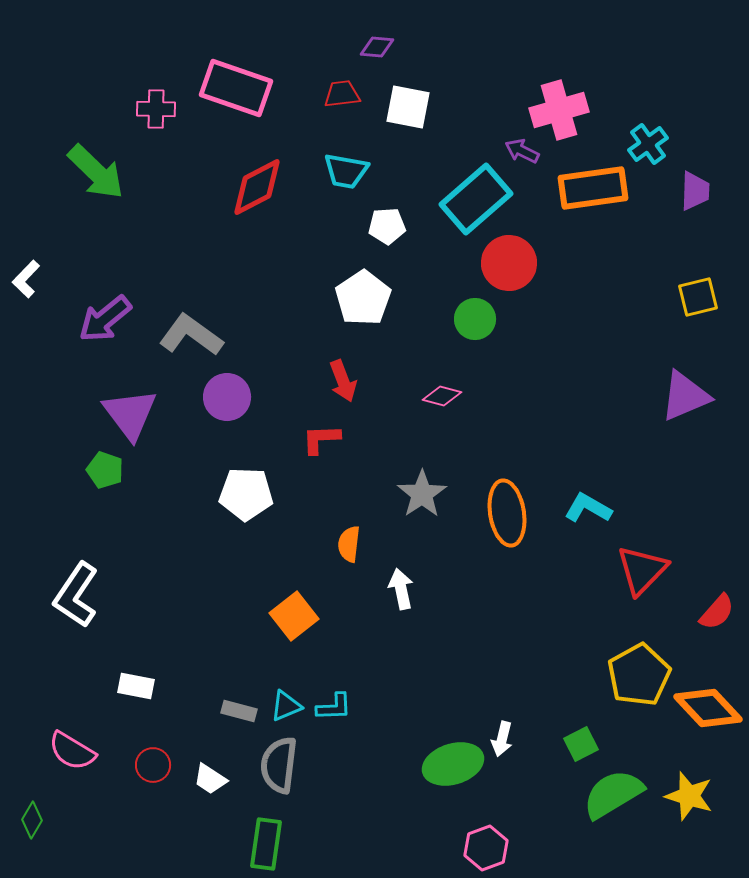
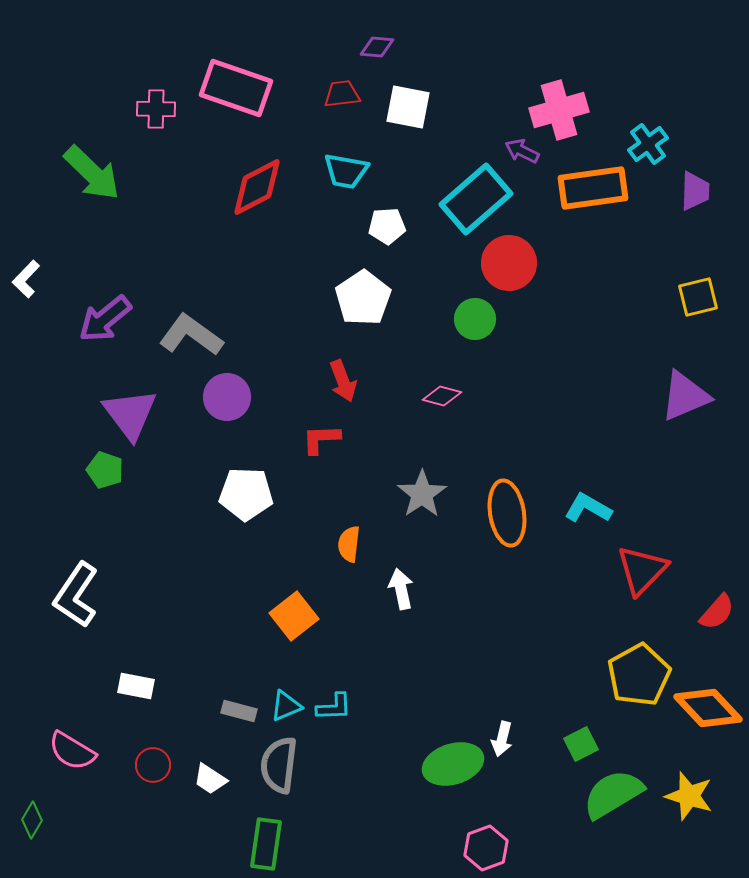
green arrow at (96, 172): moved 4 px left, 1 px down
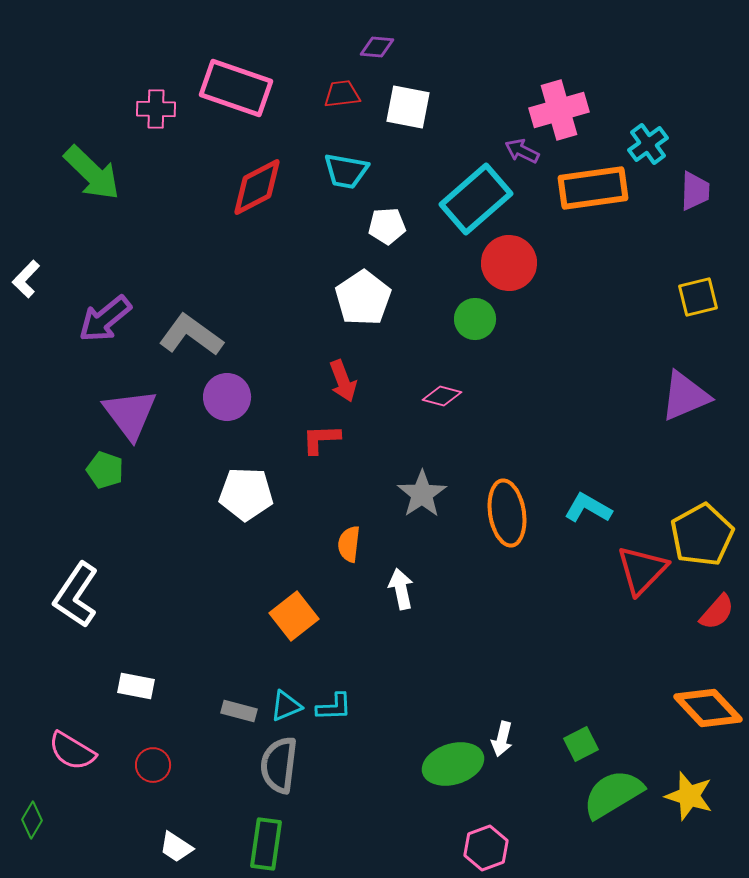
yellow pentagon at (639, 675): moved 63 px right, 140 px up
white trapezoid at (210, 779): moved 34 px left, 68 px down
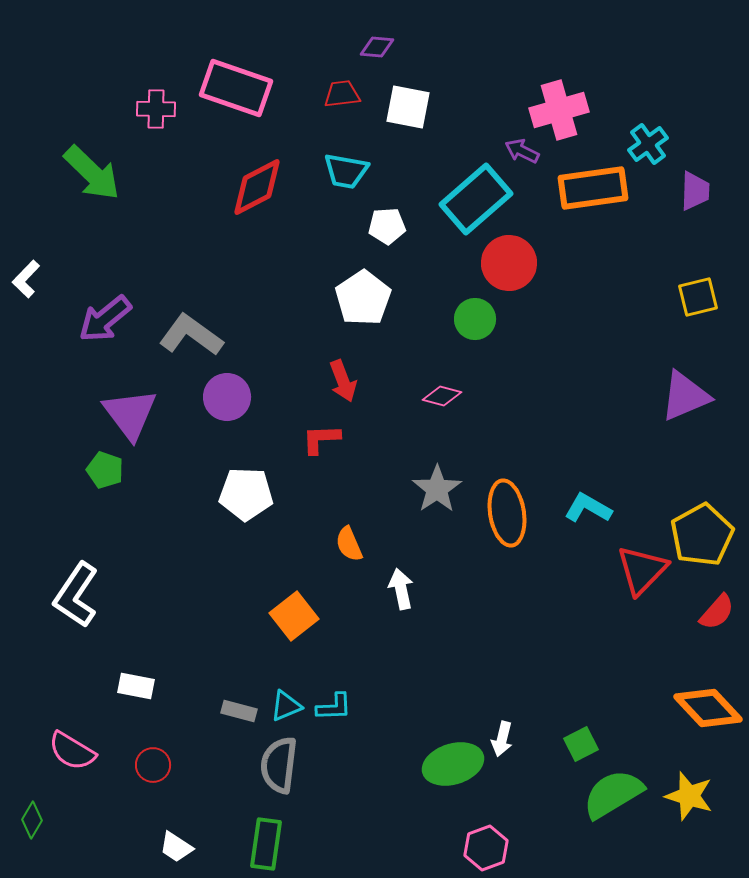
gray star at (422, 494): moved 15 px right, 5 px up
orange semicircle at (349, 544): rotated 30 degrees counterclockwise
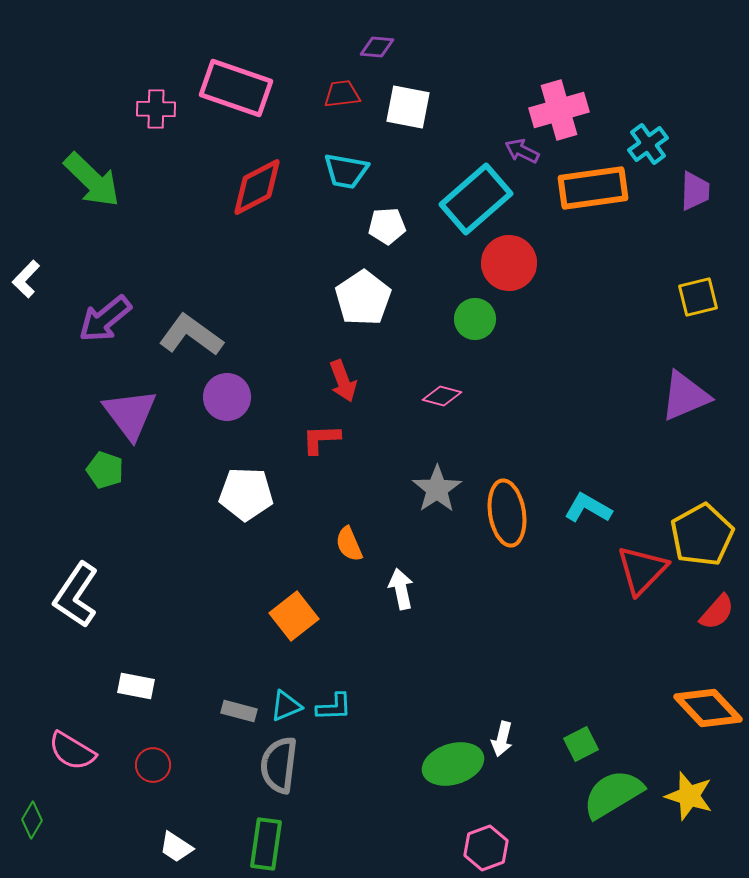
green arrow at (92, 173): moved 7 px down
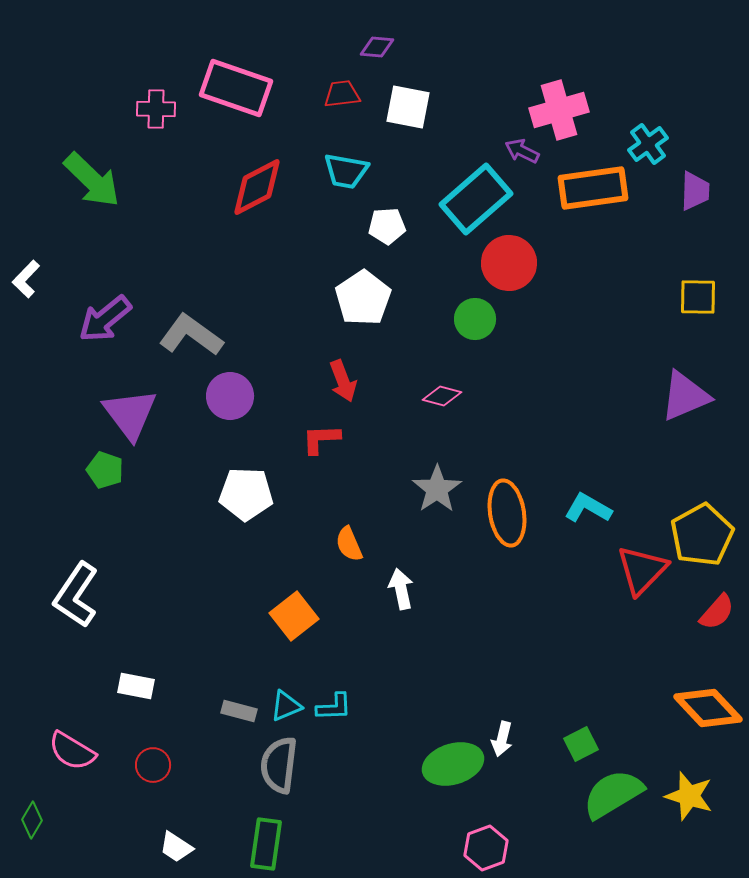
yellow square at (698, 297): rotated 15 degrees clockwise
purple circle at (227, 397): moved 3 px right, 1 px up
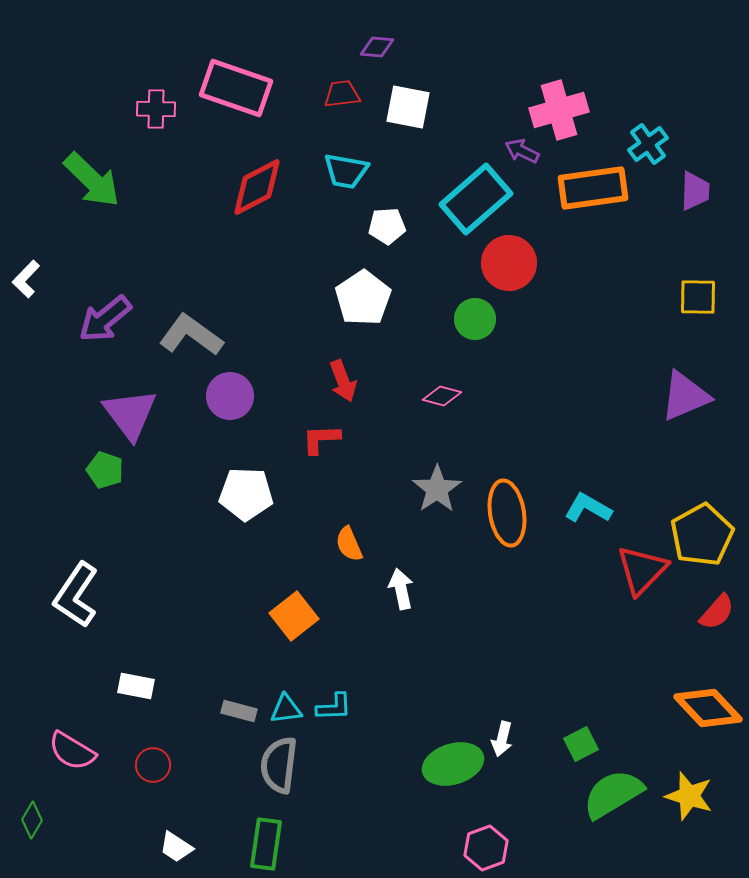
cyan triangle at (286, 706): moved 3 px down; rotated 16 degrees clockwise
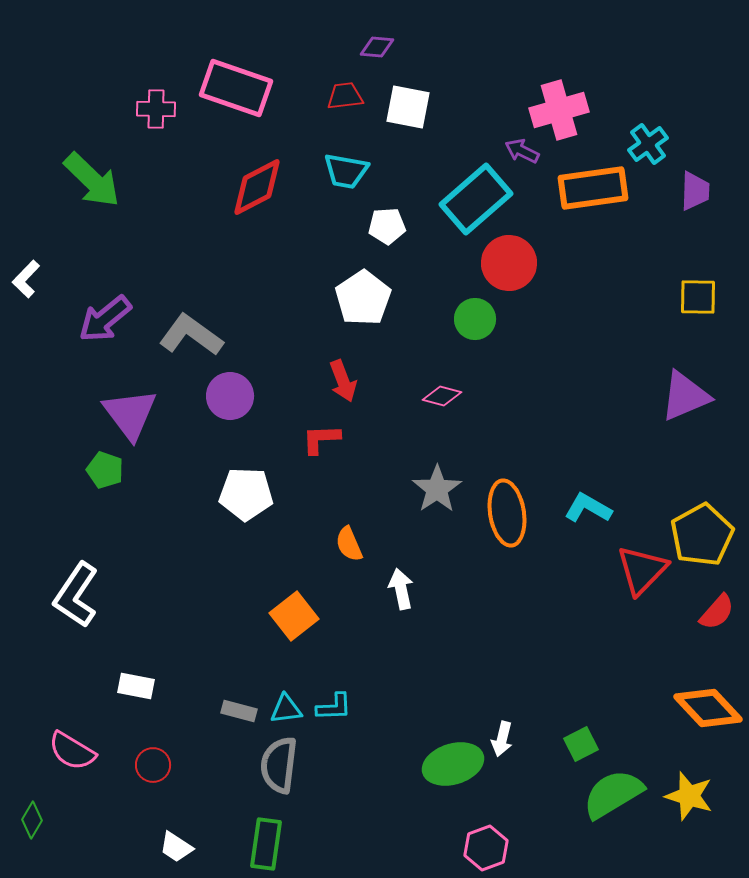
red trapezoid at (342, 94): moved 3 px right, 2 px down
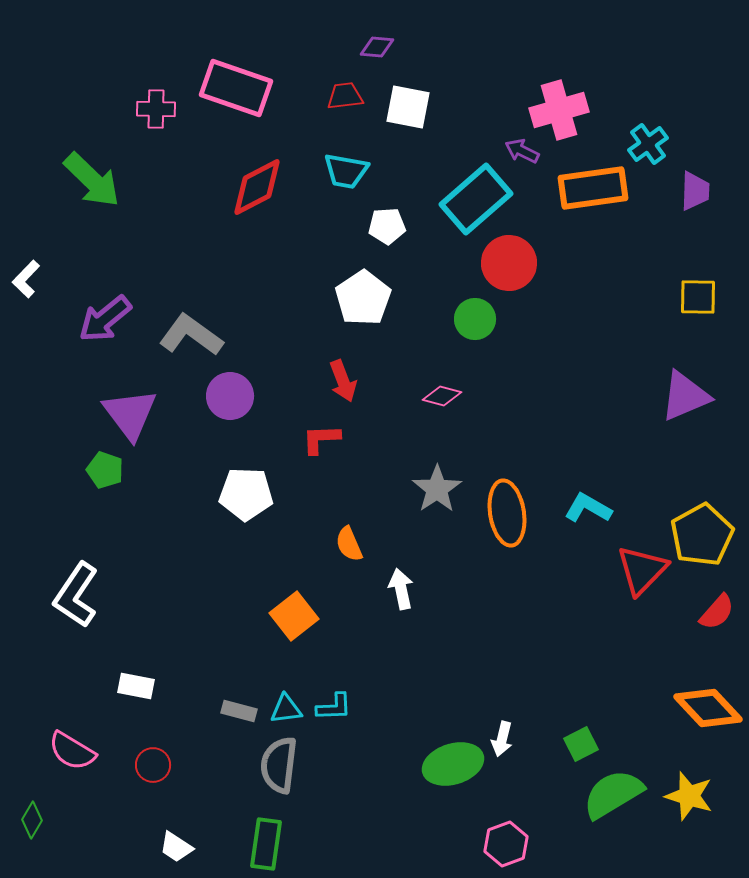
pink hexagon at (486, 848): moved 20 px right, 4 px up
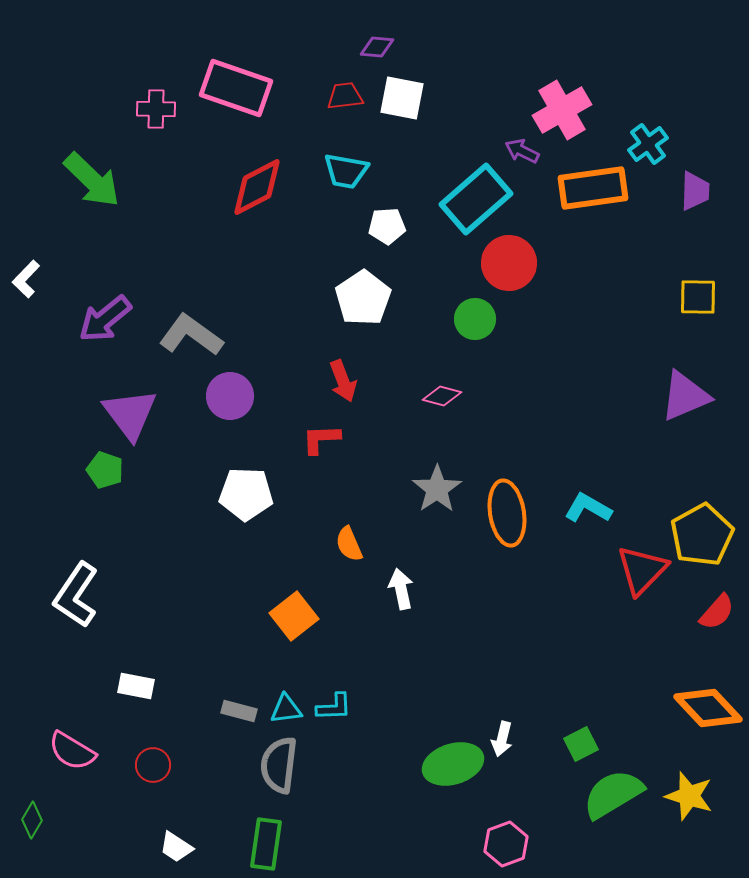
white square at (408, 107): moved 6 px left, 9 px up
pink cross at (559, 110): moved 3 px right; rotated 14 degrees counterclockwise
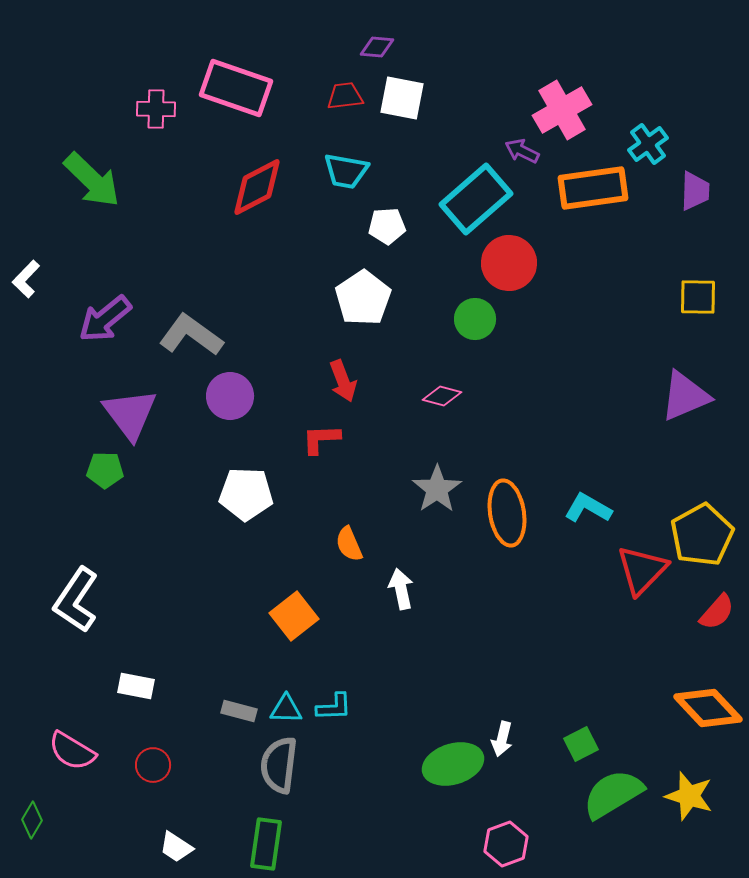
green pentagon at (105, 470): rotated 18 degrees counterclockwise
white L-shape at (76, 595): moved 5 px down
cyan triangle at (286, 709): rotated 8 degrees clockwise
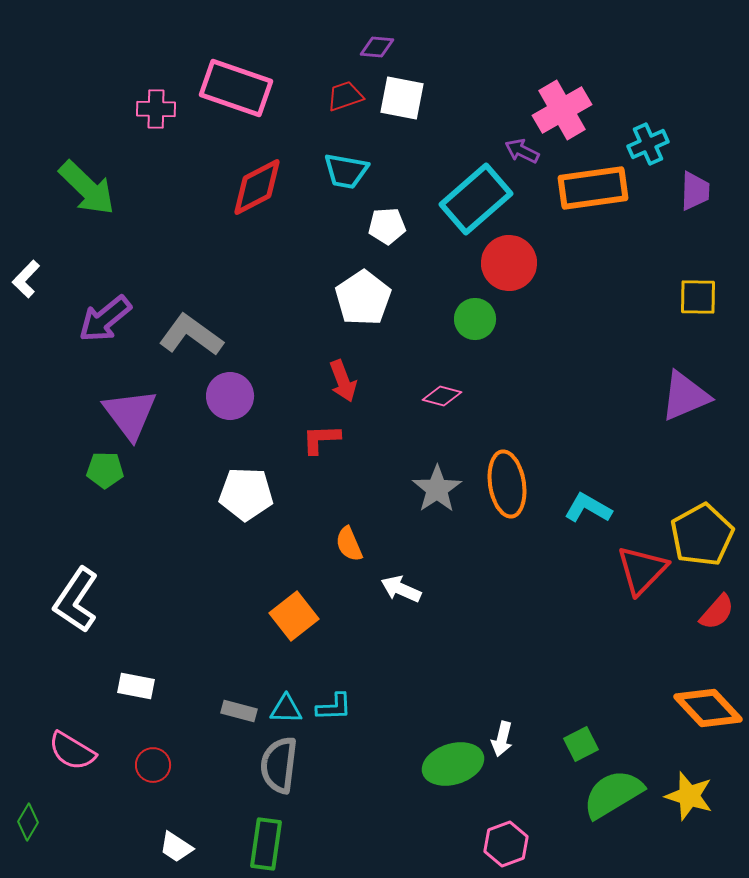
red trapezoid at (345, 96): rotated 12 degrees counterclockwise
cyan cross at (648, 144): rotated 12 degrees clockwise
green arrow at (92, 180): moved 5 px left, 8 px down
orange ellipse at (507, 513): moved 29 px up
white arrow at (401, 589): rotated 54 degrees counterclockwise
green diamond at (32, 820): moved 4 px left, 2 px down
